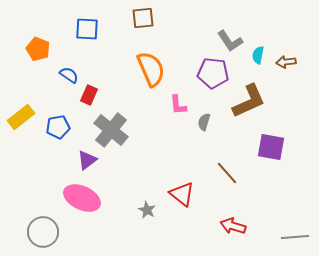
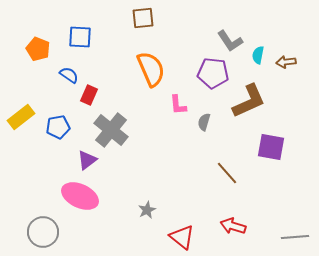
blue square: moved 7 px left, 8 px down
red triangle: moved 43 px down
pink ellipse: moved 2 px left, 2 px up
gray star: rotated 18 degrees clockwise
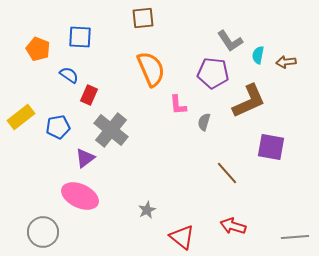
purple triangle: moved 2 px left, 2 px up
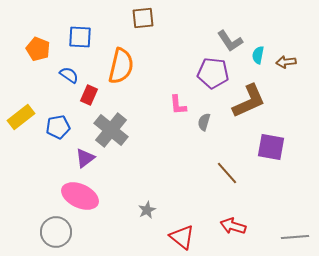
orange semicircle: moved 30 px left, 3 px up; rotated 36 degrees clockwise
gray circle: moved 13 px right
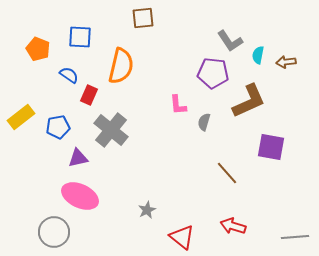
purple triangle: moved 7 px left; rotated 25 degrees clockwise
gray circle: moved 2 px left
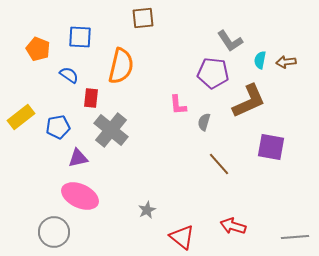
cyan semicircle: moved 2 px right, 5 px down
red rectangle: moved 2 px right, 3 px down; rotated 18 degrees counterclockwise
brown line: moved 8 px left, 9 px up
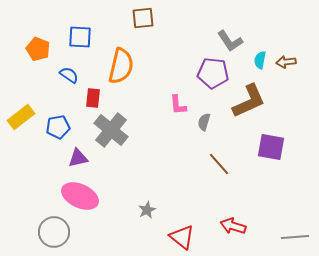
red rectangle: moved 2 px right
